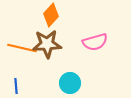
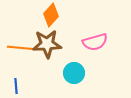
orange line: rotated 8 degrees counterclockwise
cyan circle: moved 4 px right, 10 px up
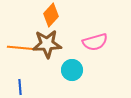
cyan circle: moved 2 px left, 3 px up
blue line: moved 4 px right, 1 px down
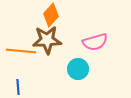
brown star: moved 4 px up
orange line: moved 1 px left, 3 px down
cyan circle: moved 6 px right, 1 px up
blue line: moved 2 px left
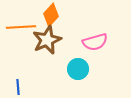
brown star: rotated 20 degrees counterclockwise
orange line: moved 24 px up; rotated 8 degrees counterclockwise
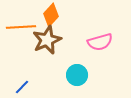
pink semicircle: moved 5 px right
cyan circle: moved 1 px left, 6 px down
blue line: moved 4 px right; rotated 49 degrees clockwise
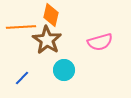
orange diamond: rotated 30 degrees counterclockwise
brown star: rotated 16 degrees counterclockwise
cyan circle: moved 13 px left, 5 px up
blue line: moved 9 px up
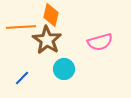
cyan circle: moved 1 px up
